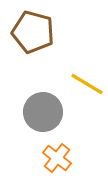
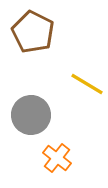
brown pentagon: rotated 12 degrees clockwise
gray circle: moved 12 px left, 3 px down
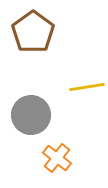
brown pentagon: rotated 9 degrees clockwise
yellow line: moved 3 px down; rotated 40 degrees counterclockwise
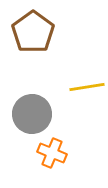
gray circle: moved 1 px right, 1 px up
orange cross: moved 5 px left, 5 px up; rotated 16 degrees counterclockwise
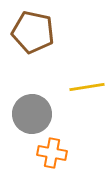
brown pentagon: rotated 24 degrees counterclockwise
orange cross: rotated 12 degrees counterclockwise
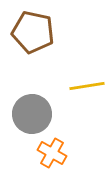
yellow line: moved 1 px up
orange cross: rotated 20 degrees clockwise
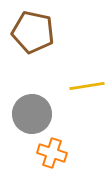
orange cross: rotated 12 degrees counterclockwise
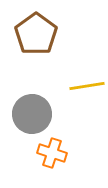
brown pentagon: moved 3 px right, 2 px down; rotated 24 degrees clockwise
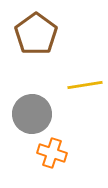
yellow line: moved 2 px left, 1 px up
